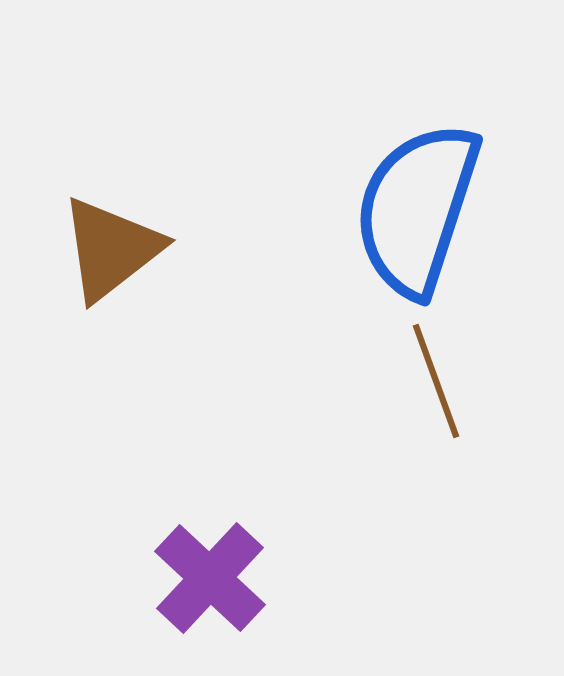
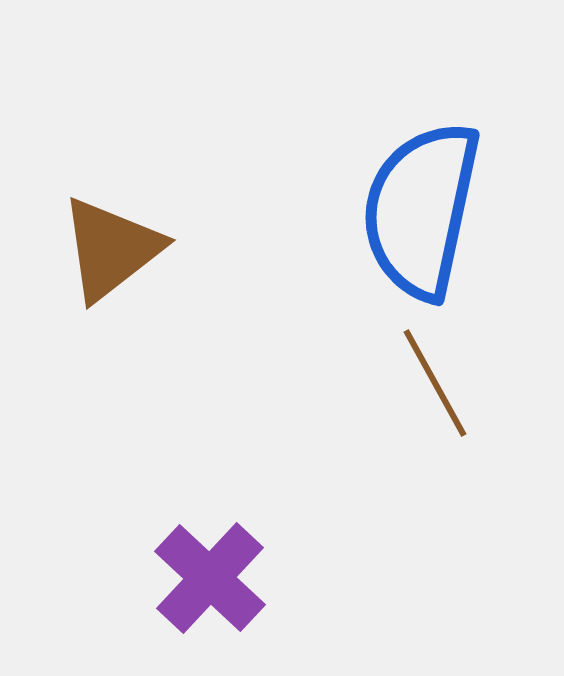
blue semicircle: moved 4 px right, 1 px down; rotated 6 degrees counterclockwise
brown line: moved 1 px left, 2 px down; rotated 9 degrees counterclockwise
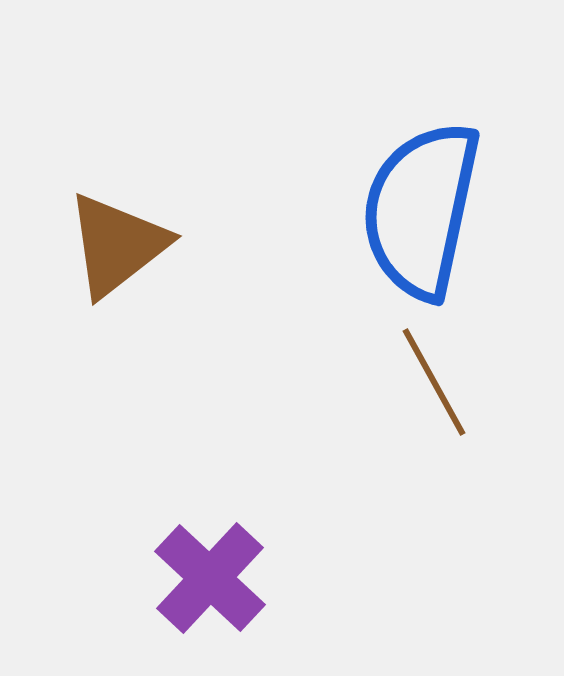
brown triangle: moved 6 px right, 4 px up
brown line: moved 1 px left, 1 px up
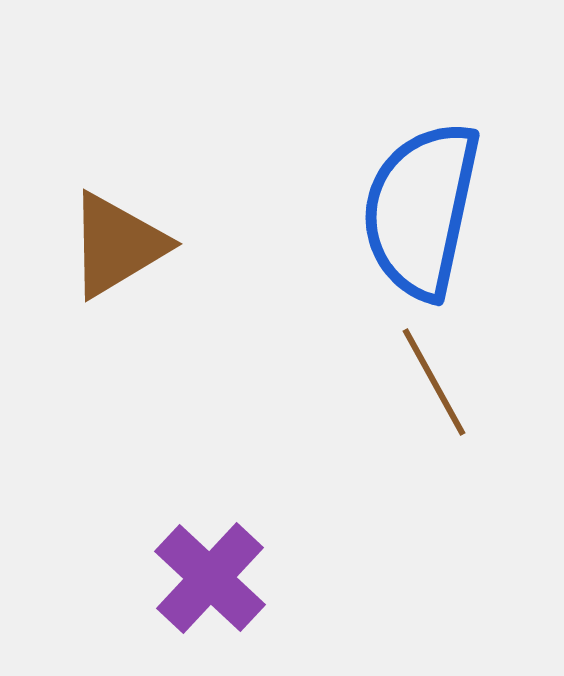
brown triangle: rotated 7 degrees clockwise
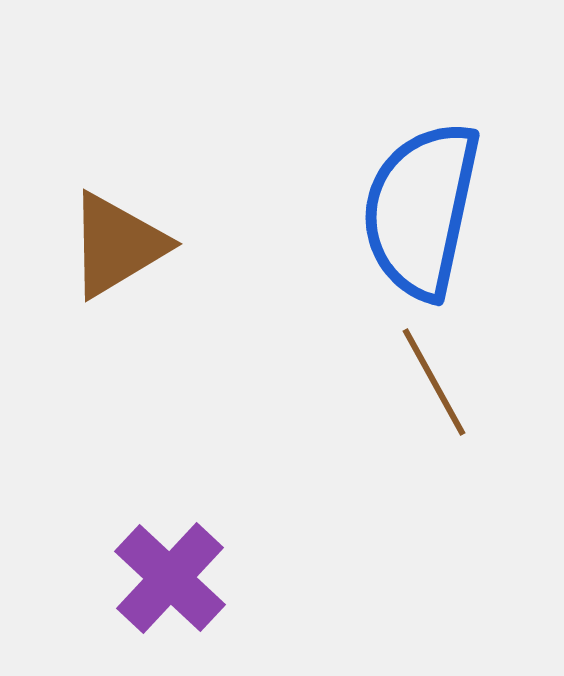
purple cross: moved 40 px left
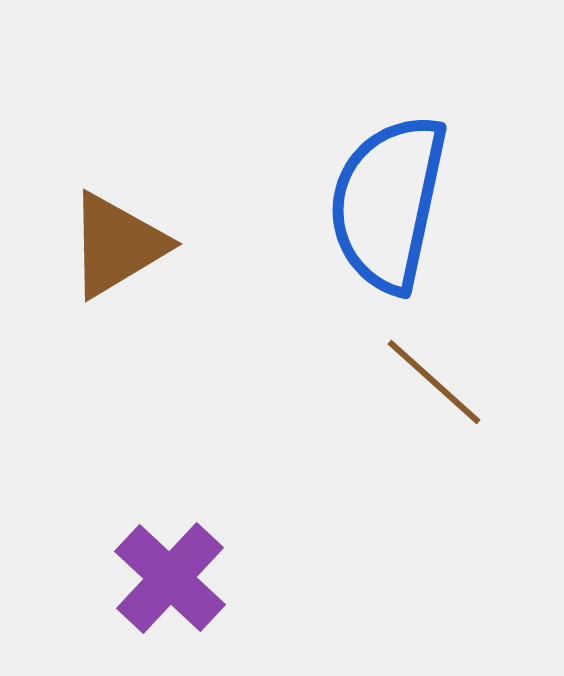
blue semicircle: moved 33 px left, 7 px up
brown line: rotated 19 degrees counterclockwise
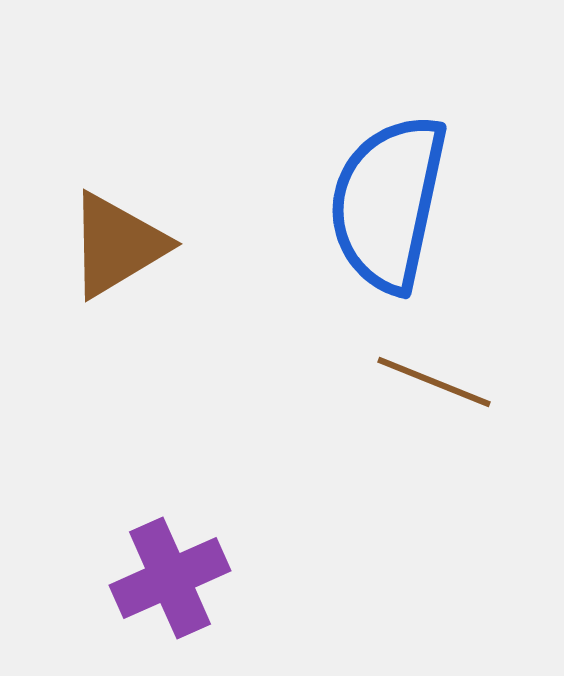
brown line: rotated 20 degrees counterclockwise
purple cross: rotated 23 degrees clockwise
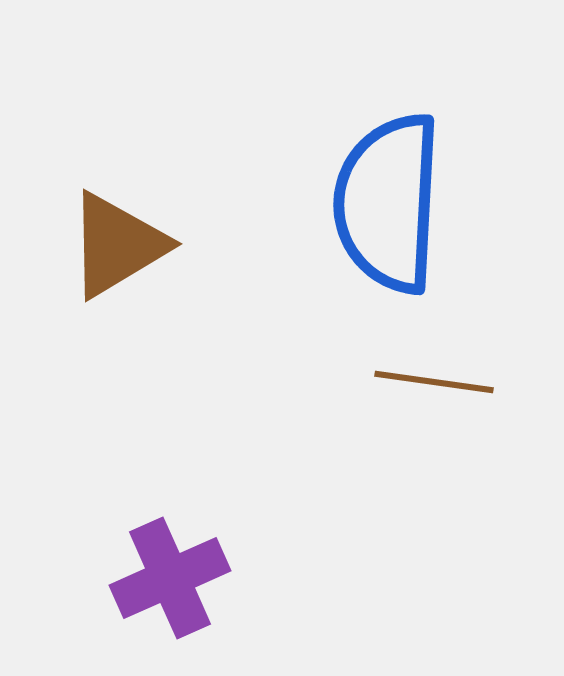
blue semicircle: rotated 9 degrees counterclockwise
brown line: rotated 14 degrees counterclockwise
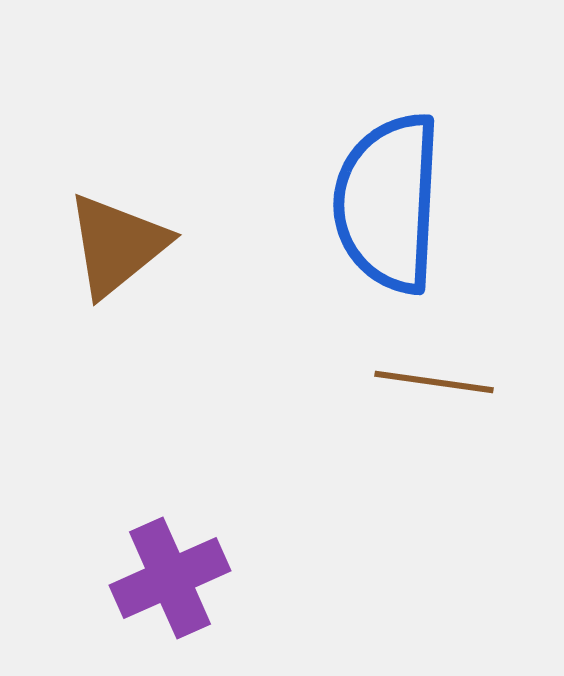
brown triangle: rotated 8 degrees counterclockwise
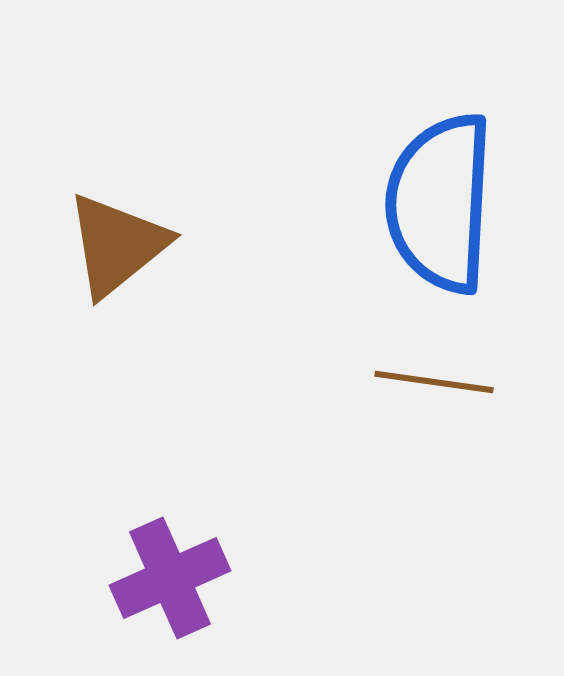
blue semicircle: moved 52 px right
